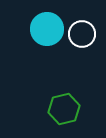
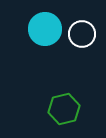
cyan circle: moved 2 px left
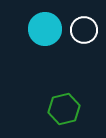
white circle: moved 2 px right, 4 px up
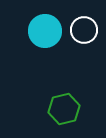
cyan circle: moved 2 px down
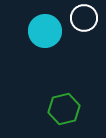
white circle: moved 12 px up
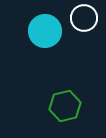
green hexagon: moved 1 px right, 3 px up
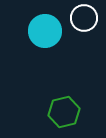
green hexagon: moved 1 px left, 6 px down
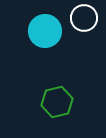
green hexagon: moved 7 px left, 10 px up
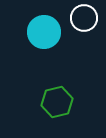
cyan circle: moved 1 px left, 1 px down
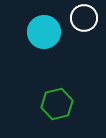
green hexagon: moved 2 px down
